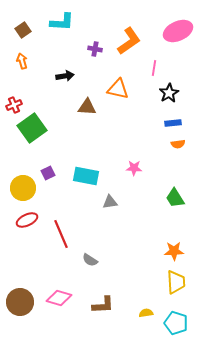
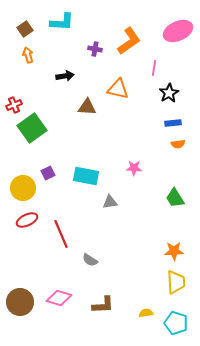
brown square: moved 2 px right, 1 px up
orange arrow: moved 6 px right, 6 px up
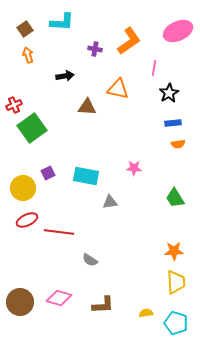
red line: moved 2 px left, 2 px up; rotated 60 degrees counterclockwise
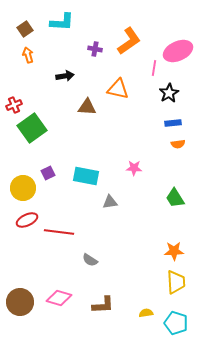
pink ellipse: moved 20 px down
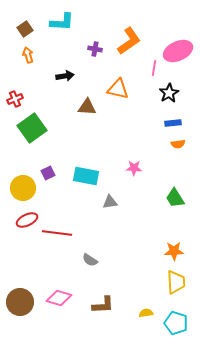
red cross: moved 1 px right, 6 px up
red line: moved 2 px left, 1 px down
